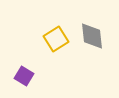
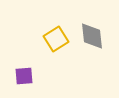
purple square: rotated 36 degrees counterclockwise
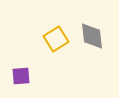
purple square: moved 3 px left
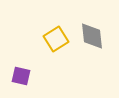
purple square: rotated 18 degrees clockwise
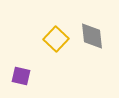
yellow square: rotated 15 degrees counterclockwise
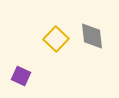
purple square: rotated 12 degrees clockwise
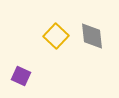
yellow square: moved 3 px up
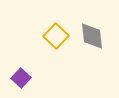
purple square: moved 2 px down; rotated 18 degrees clockwise
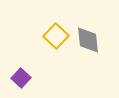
gray diamond: moved 4 px left, 4 px down
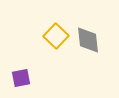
purple square: rotated 36 degrees clockwise
